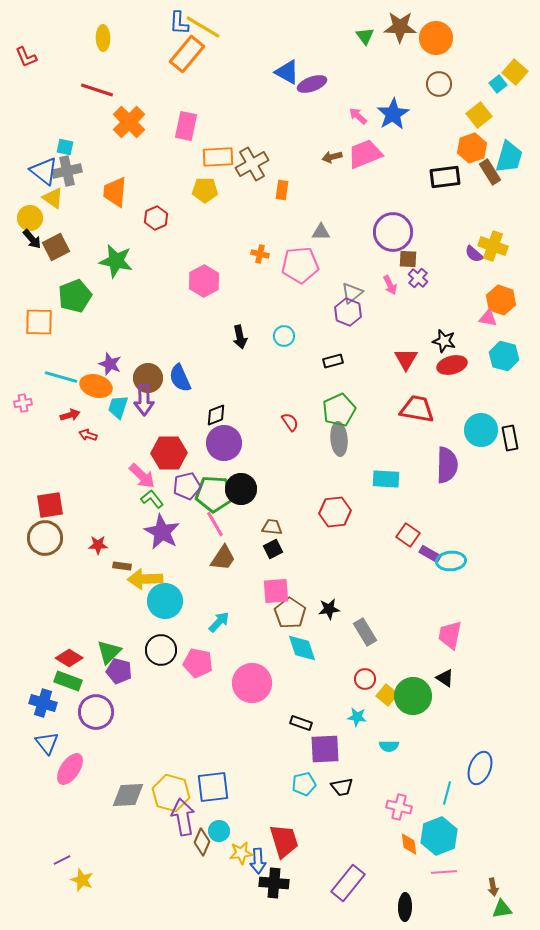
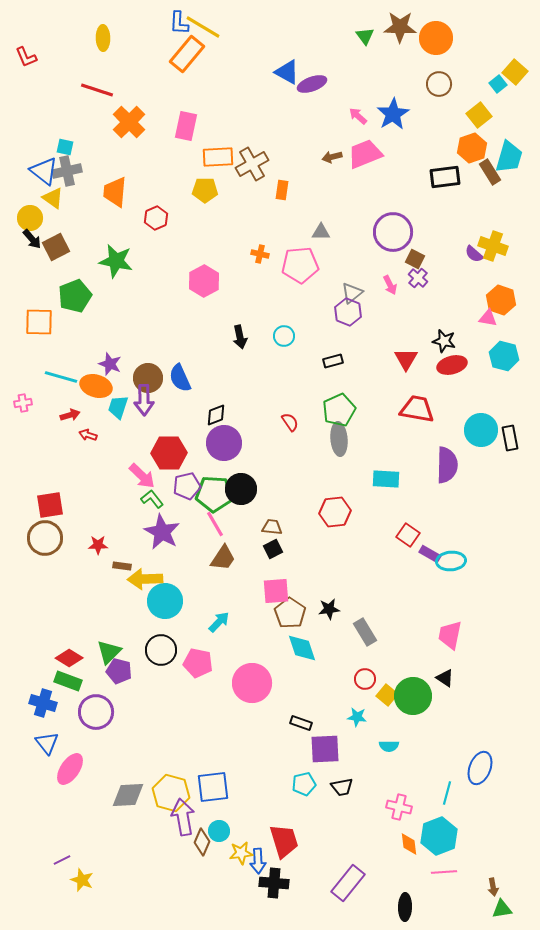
brown square at (408, 259): moved 7 px right; rotated 24 degrees clockwise
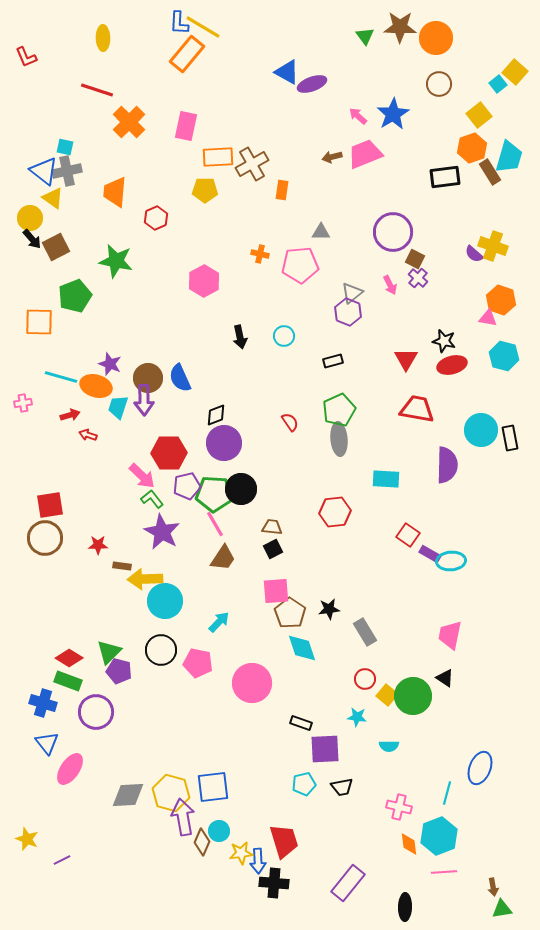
yellow star at (82, 880): moved 55 px left, 41 px up
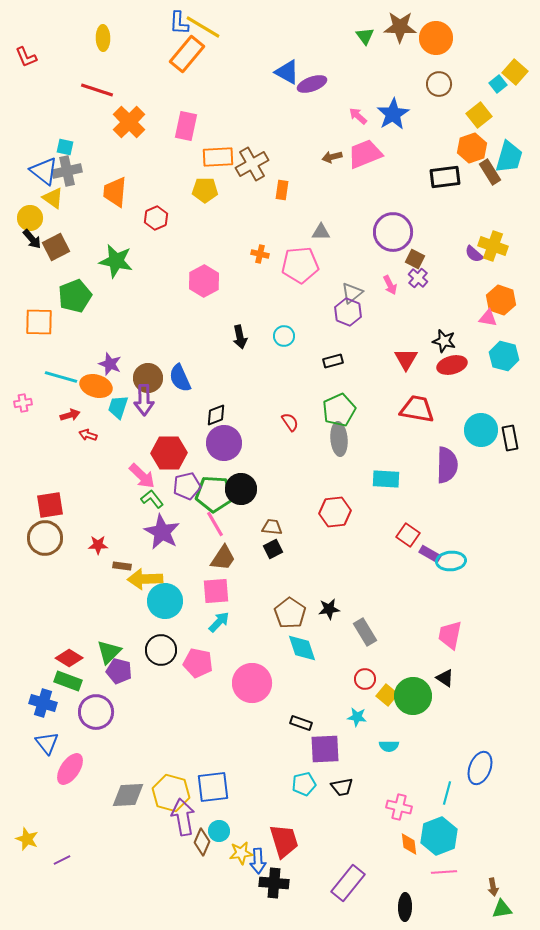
pink square at (276, 591): moved 60 px left
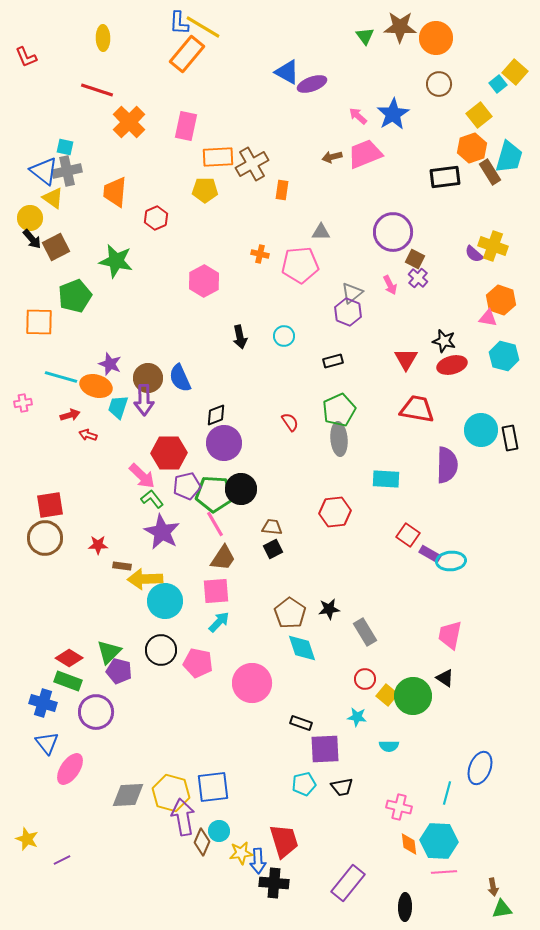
cyan hexagon at (439, 836): moved 5 px down; rotated 24 degrees clockwise
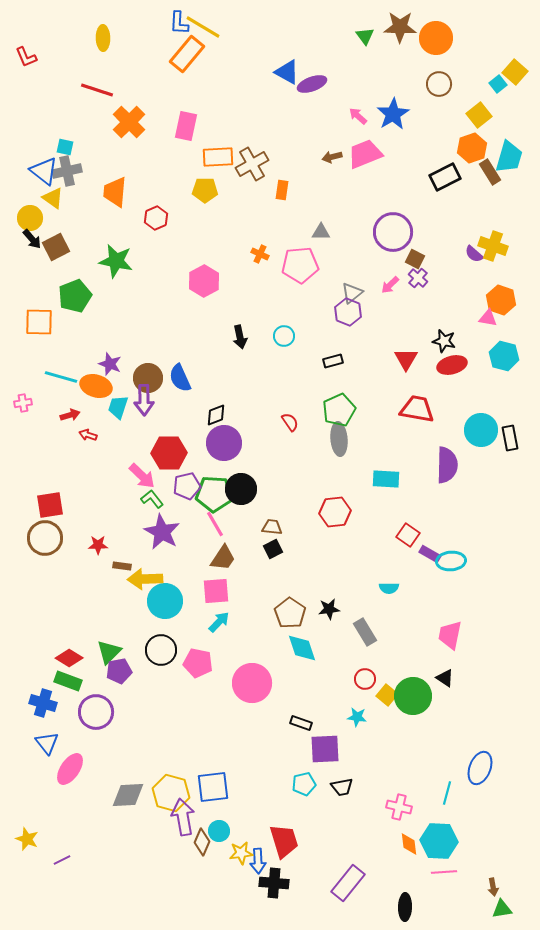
black rectangle at (445, 177): rotated 20 degrees counterclockwise
orange cross at (260, 254): rotated 12 degrees clockwise
pink arrow at (390, 285): rotated 72 degrees clockwise
purple pentagon at (119, 671): rotated 25 degrees counterclockwise
cyan semicircle at (389, 746): moved 158 px up
